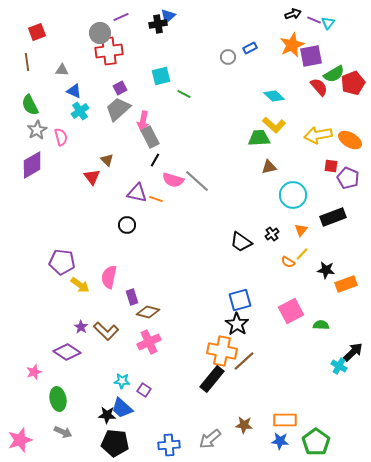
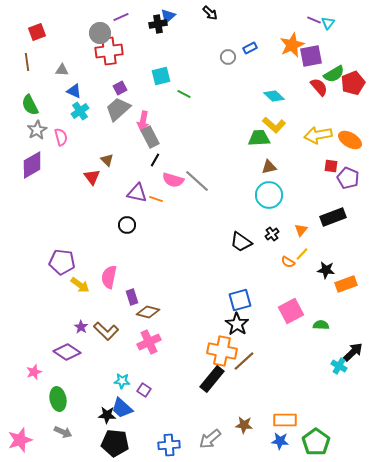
black arrow at (293, 14): moved 83 px left, 1 px up; rotated 63 degrees clockwise
cyan circle at (293, 195): moved 24 px left
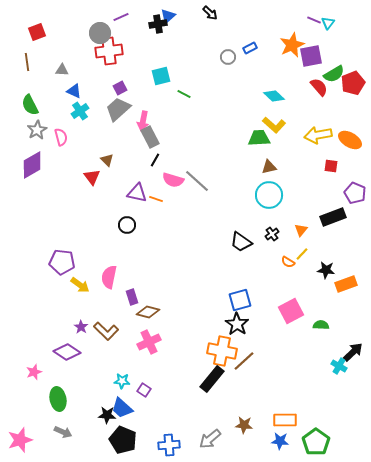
purple pentagon at (348, 178): moved 7 px right, 15 px down
black pentagon at (115, 443): moved 8 px right, 3 px up; rotated 16 degrees clockwise
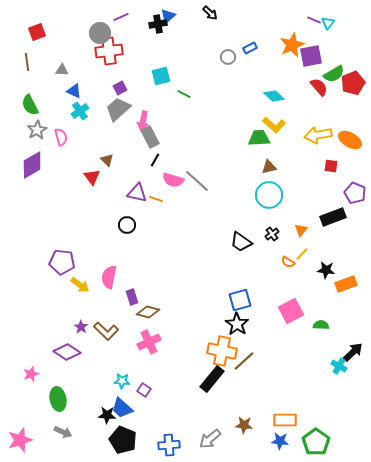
pink star at (34, 372): moved 3 px left, 2 px down
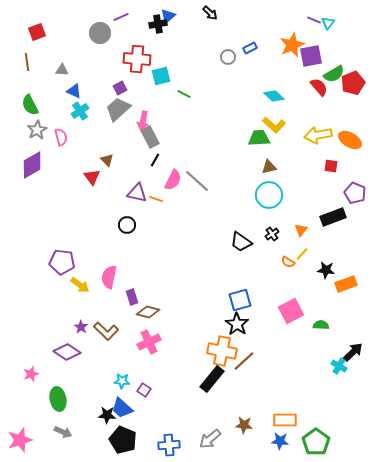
red cross at (109, 51): moved 28 px right, 8 px down; rotated 12 degrees clockwise
pink semicircle at (173, 180): rotated 80 degrees counterclockwise
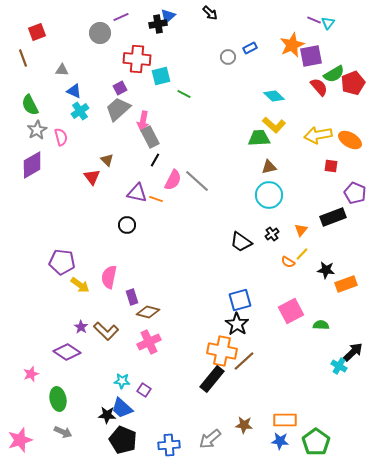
brown line at (27, 62): moved 4 px left, 4 px up; rotated 12 degrees counterclockwise
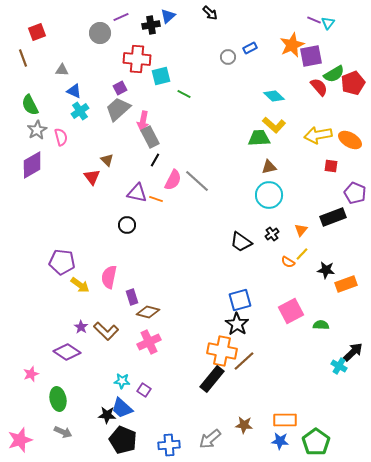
black cross at (158, 24): moved 7 px left, 1 px down
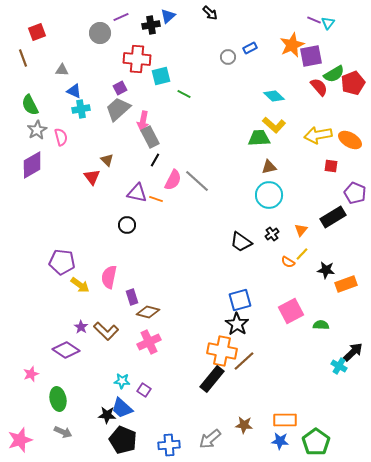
cyan cross at (80, 111): moved 1 px right, 2 px up; rotated 24 degrees clockwise
black rectangle at (333, 217): rotated 10 degrees counterclockwise
purple diamond at (67, 352): moved 1 px left, 2 px up
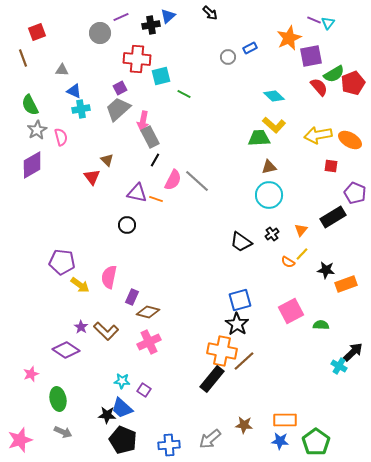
orange star at (292, 45): moved 3 px left, 7 px up
purple rectangle at (132, 297): rotated 42 degrees clockwise
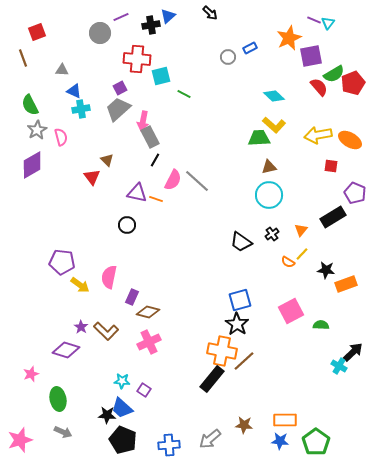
purple diamond at (66, 350): rotated 16 degrees counterclockwise
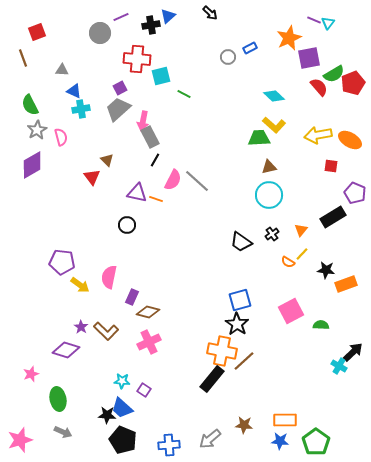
purple square at (311, 56): moved 2 px left, 2 px down
